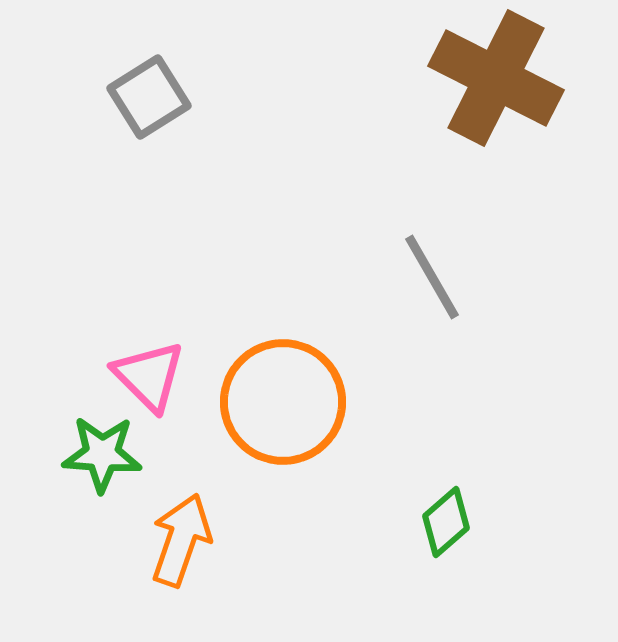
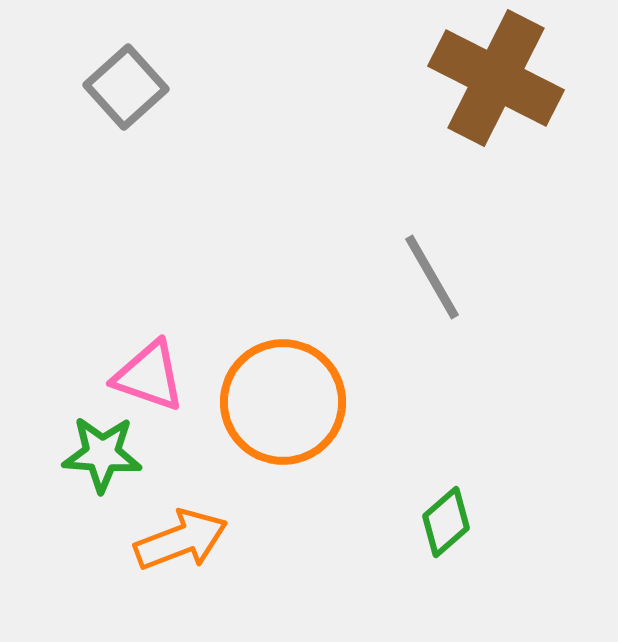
gray square: moved 23 px left, 10 px up; rotated 10 degrees counterclockwise
pink triangle: rotated 26 degrees counterclockwise
orange arrow: rotated 50 degrees clockwise
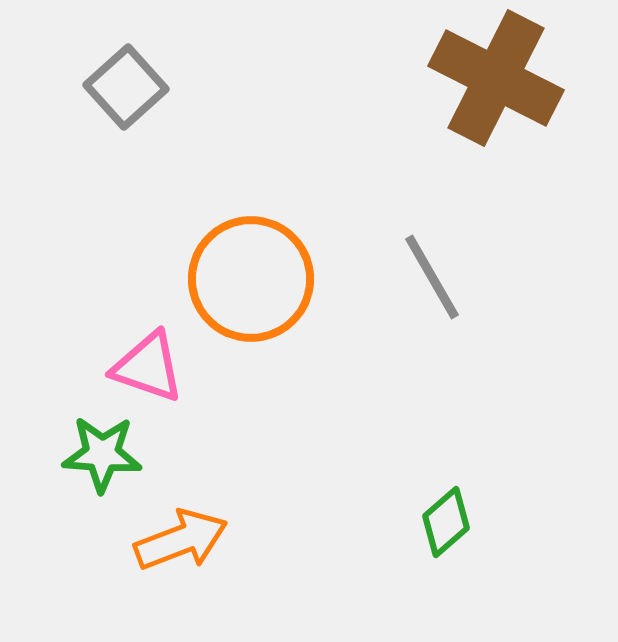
pink triangle: moved 1 px left, 9 px up
orange circle: moved 32 px left, 123 px up
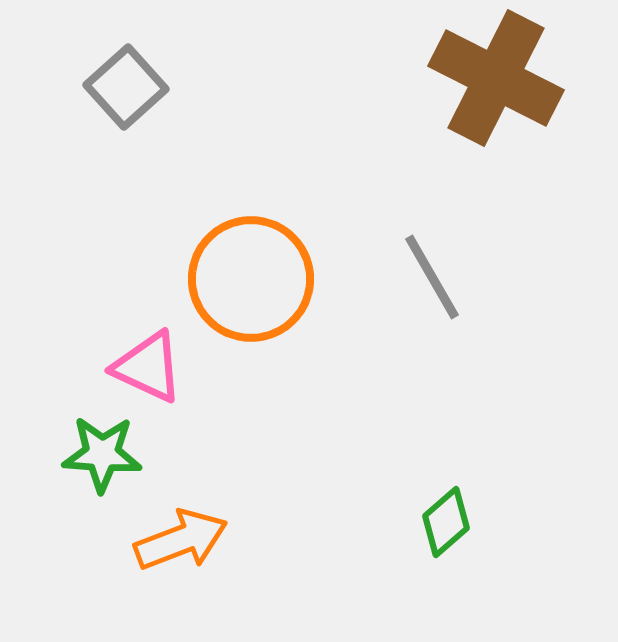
pink triangle: rotated 6 degrees clockwise
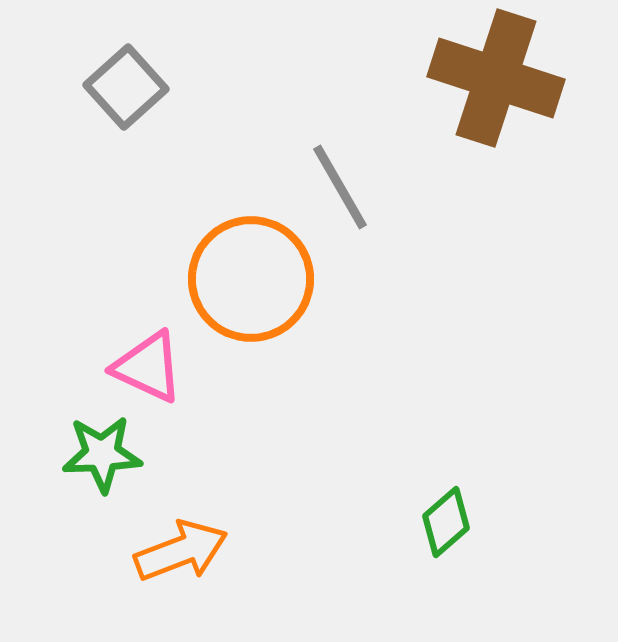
brown cross: rotated 9 degrees counterclockwise
gray line: moved 92 px left, 90 px up
green star: rotated 6 degrees counterclockwise
orange arrow: moved 11 px down
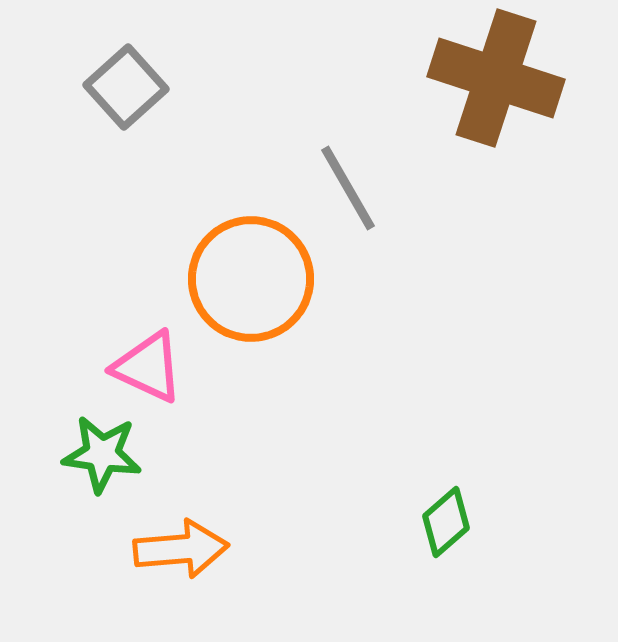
gray line: moved 8 px right, 1 px down
green star: rotated 10 degrees clockwise
orange arrow: moved 2 px up; rotated 16 degrees clockwise
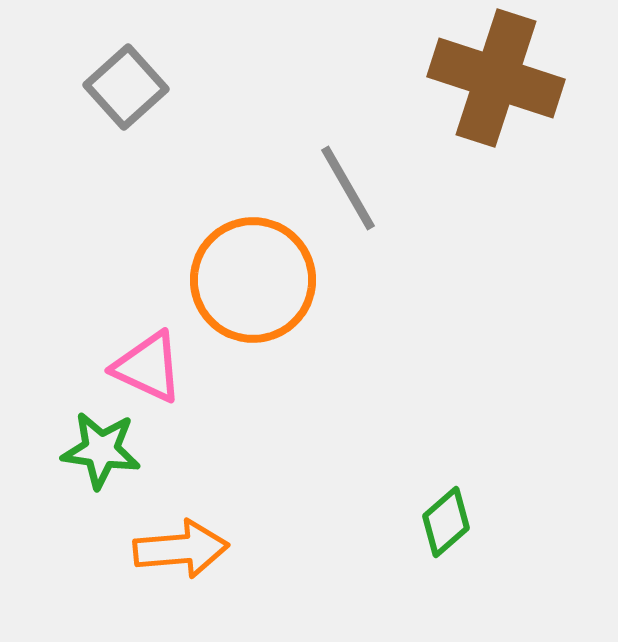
orange circle: moved 2 px right, 1 px down
green star: moved 1 px left, 4 px up
